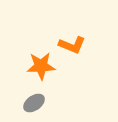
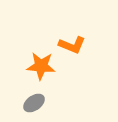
orange star: rotated 8 degrees clockwise
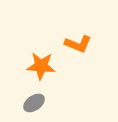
orange L-shape: moved 6 px right, 1 px up
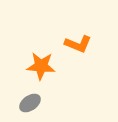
gray ellipse: moved 4 px left
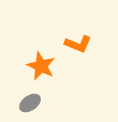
orange star: rotated 20 degrees clockwise
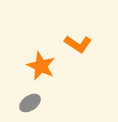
orange L-shape: rotated 12 degrees clockwise
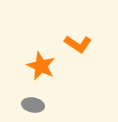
gray ellipse: moved 3 px right, 2 px down; rotated 45 degrees clockwise
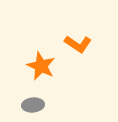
gray ellipse: rotated 15 degrees counterclockwise
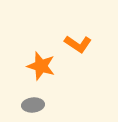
orange star: rotated 8 degrees counterclockwise
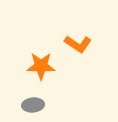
orange star: rotated 16 degrees counterclockwise
